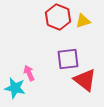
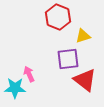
yellow triangle: moved 15 px down
pink arrow: moved 1 px down
cyan star: rotated 10 degrees counterclockwise
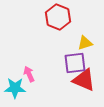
yellow triangle: moved 2 px right, 7 px down
purple square: moved 7 px right, 4 px down
red triangle: moved 1 px left; rotated 15 degrees counterclockwise
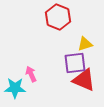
yellow triangle: moved 1 px down
pink arrow: moved 2 px right
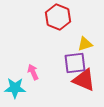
pink arrow: moved 2 px right, 2 px up
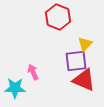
yellow triangle: rotated 28 degrees counterclockwise
purple square: moved 1 px right, 2 px up
